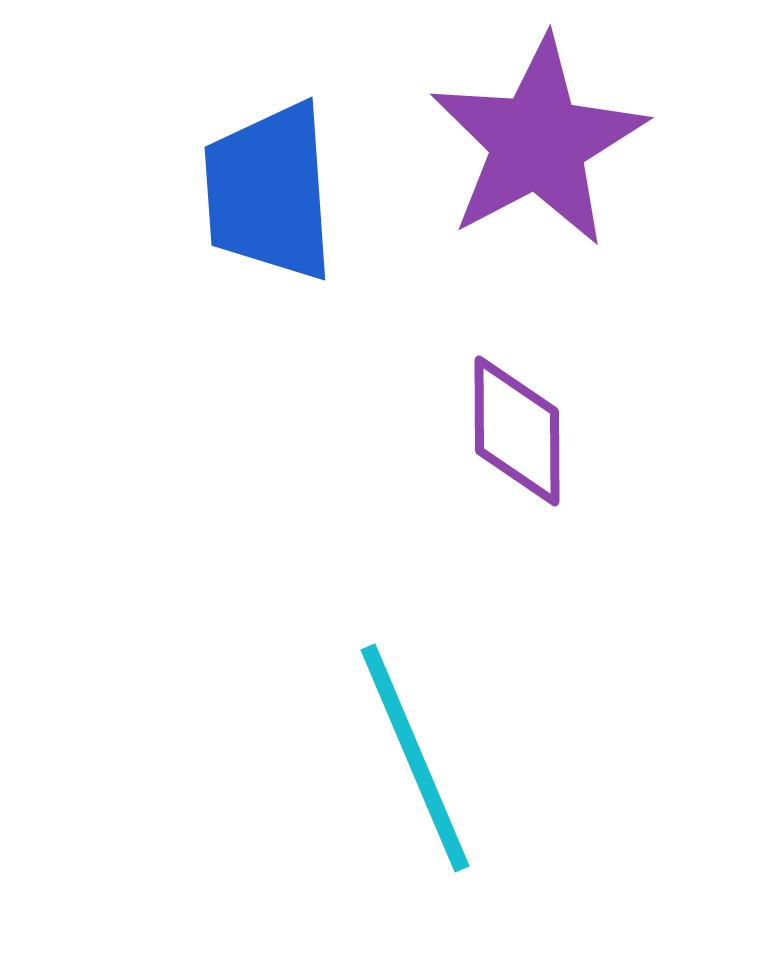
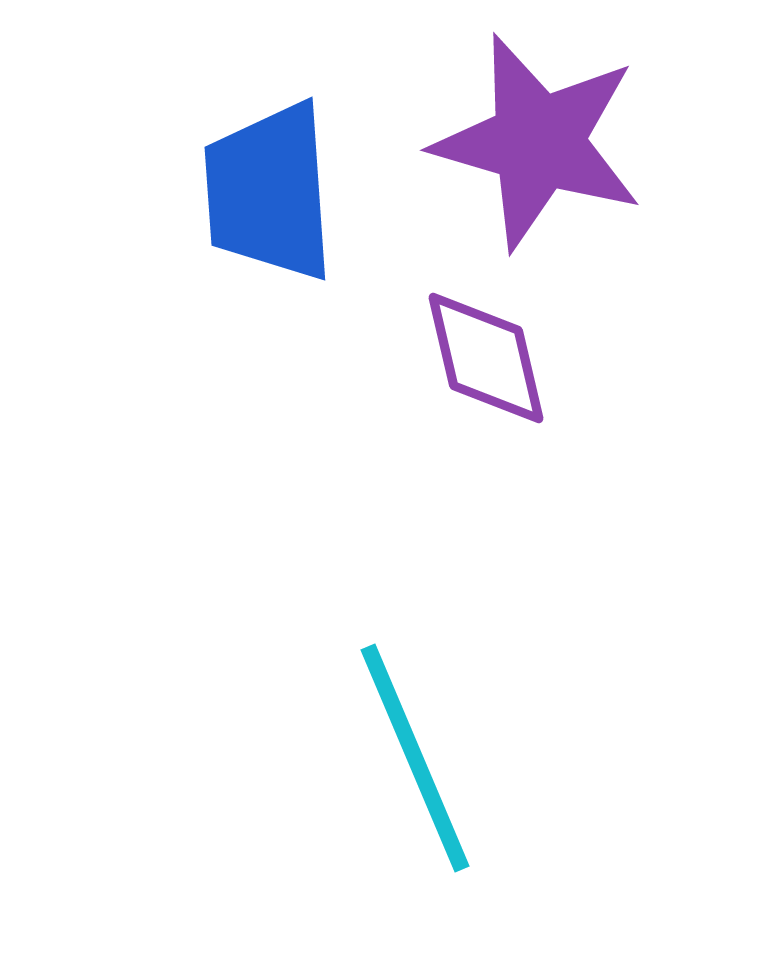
purple star: rotated 28 degrees counterclockwise
purple diamond: moved 31 px left, 73 px up; rotated 13 degrees counterclockwise
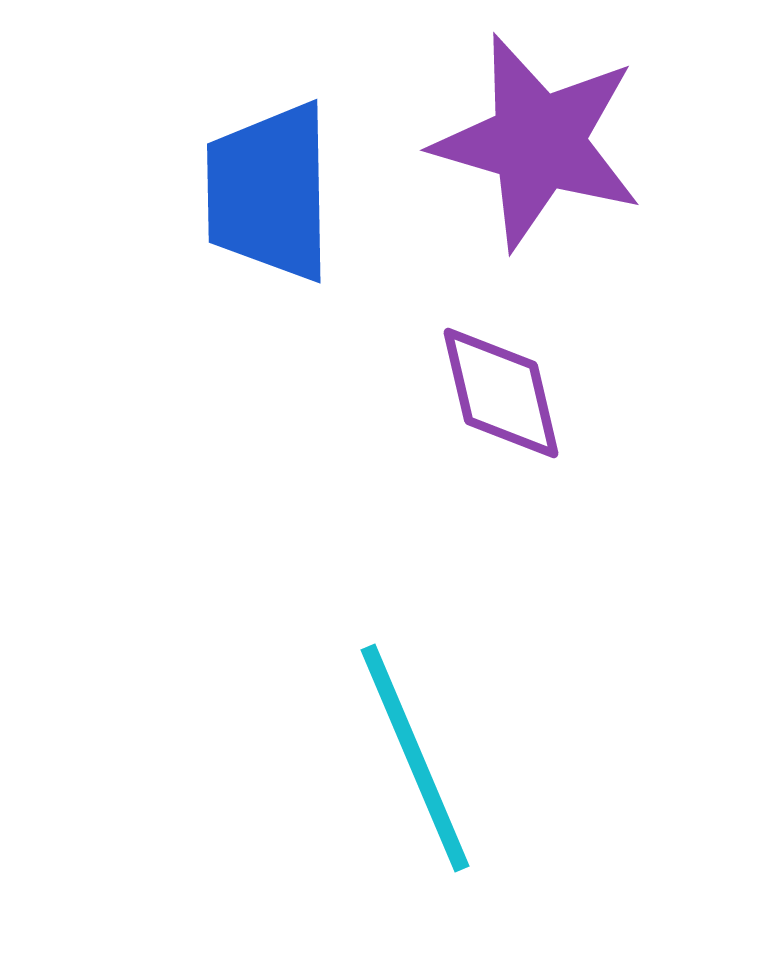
blue trapezoid: rotated 3 degrees clockwise
purple diamond: moved 15 px right, 35 px down
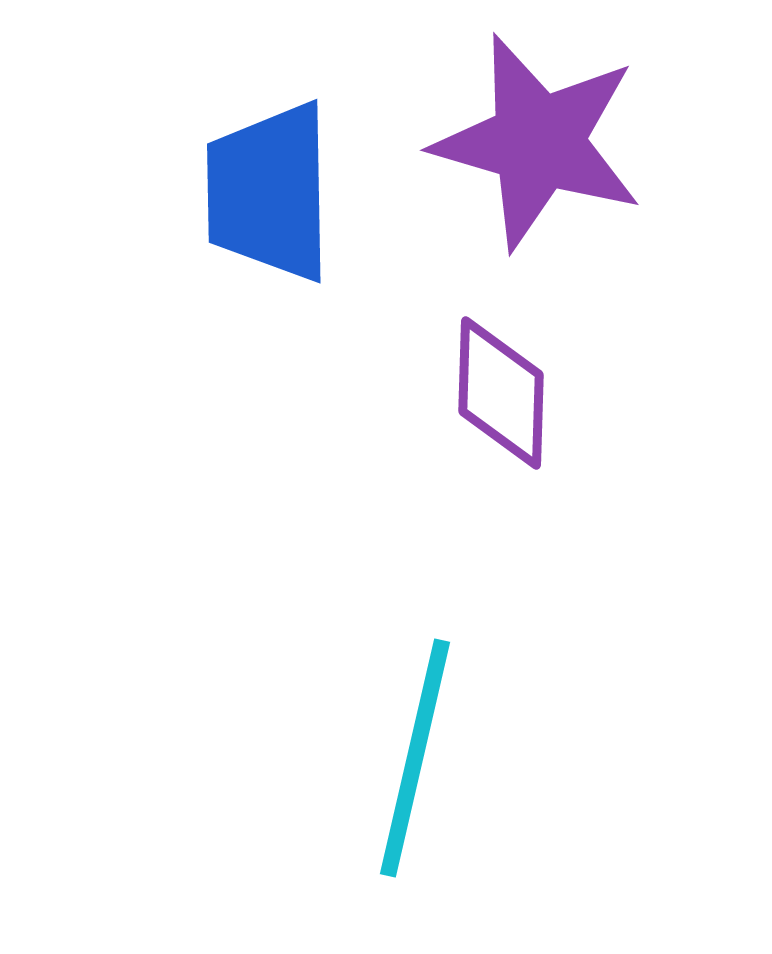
purple diamond: rotated 15 degrees clockwise
cyan line: rotated 36 degrees clockwise
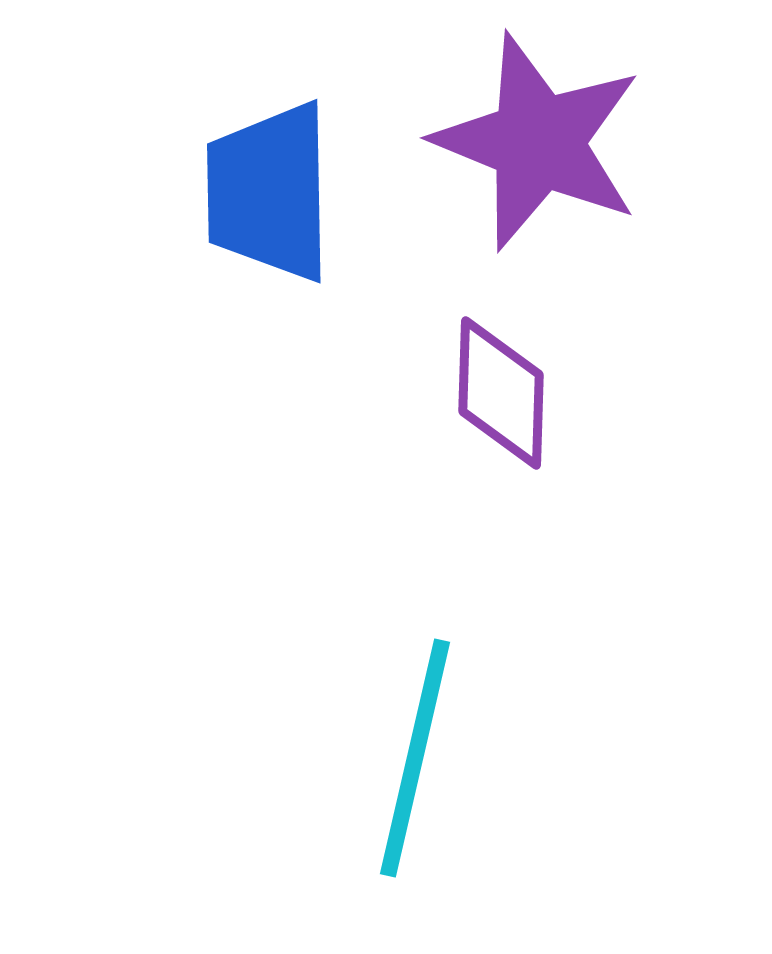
purple star: rotated 6 degrees clockwise
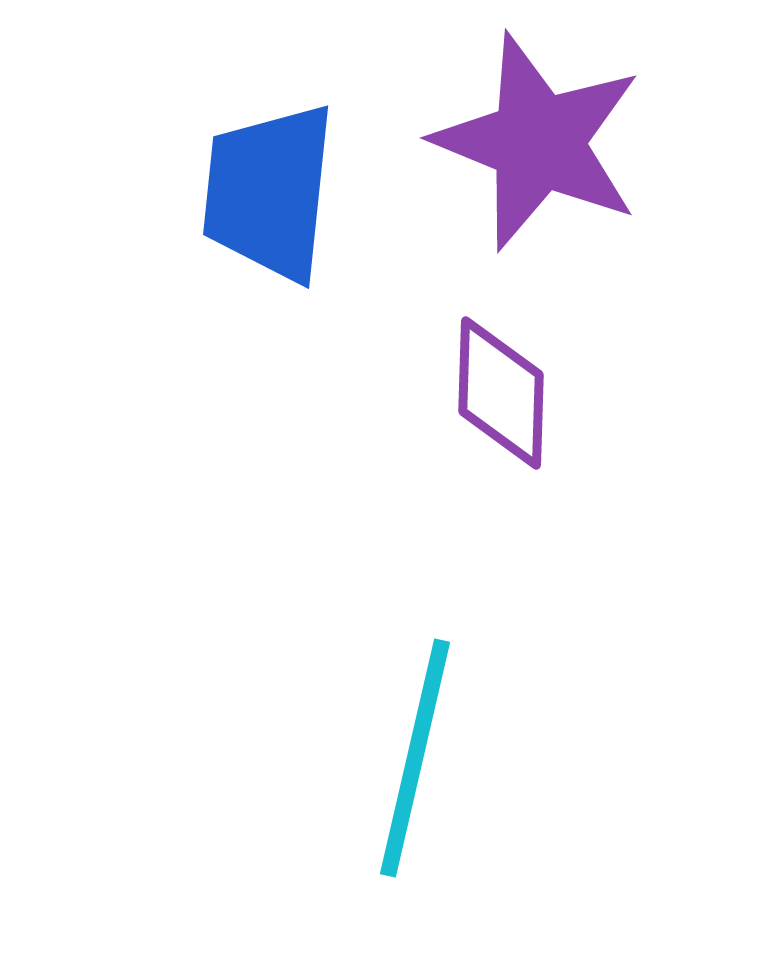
blue trapezoid: rotated 7 degrees clockwise
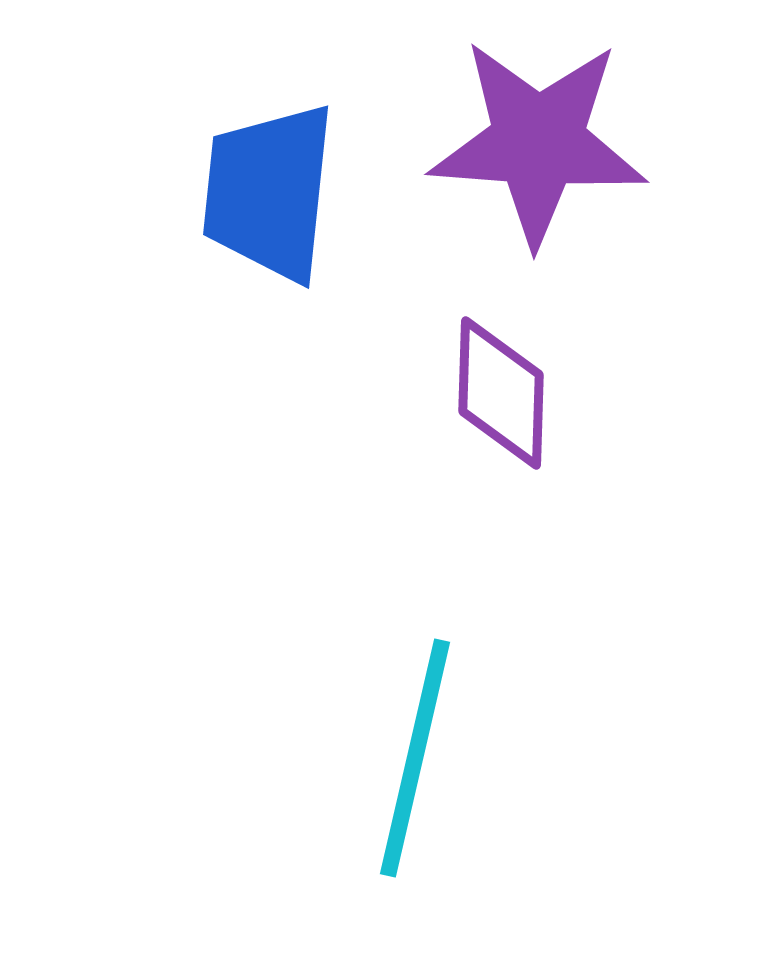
purple star: rotated 18 degrees counterclockwise
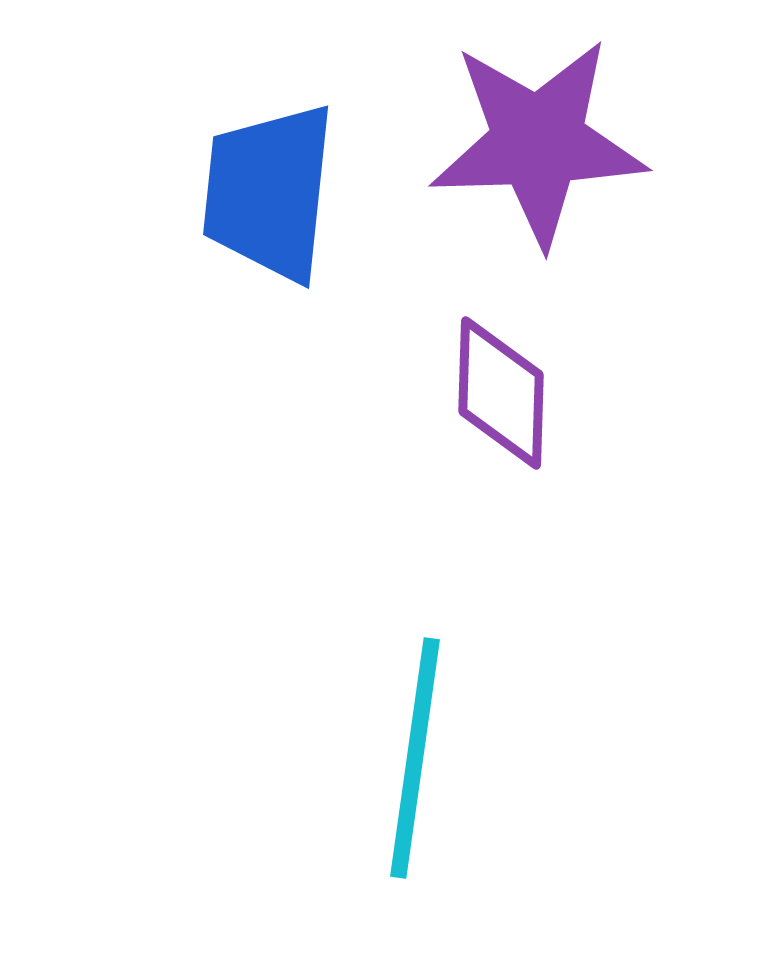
purple star: rotated 6 degrees counterclockwise
cyan line: rotated 5 degrees counterclockwise
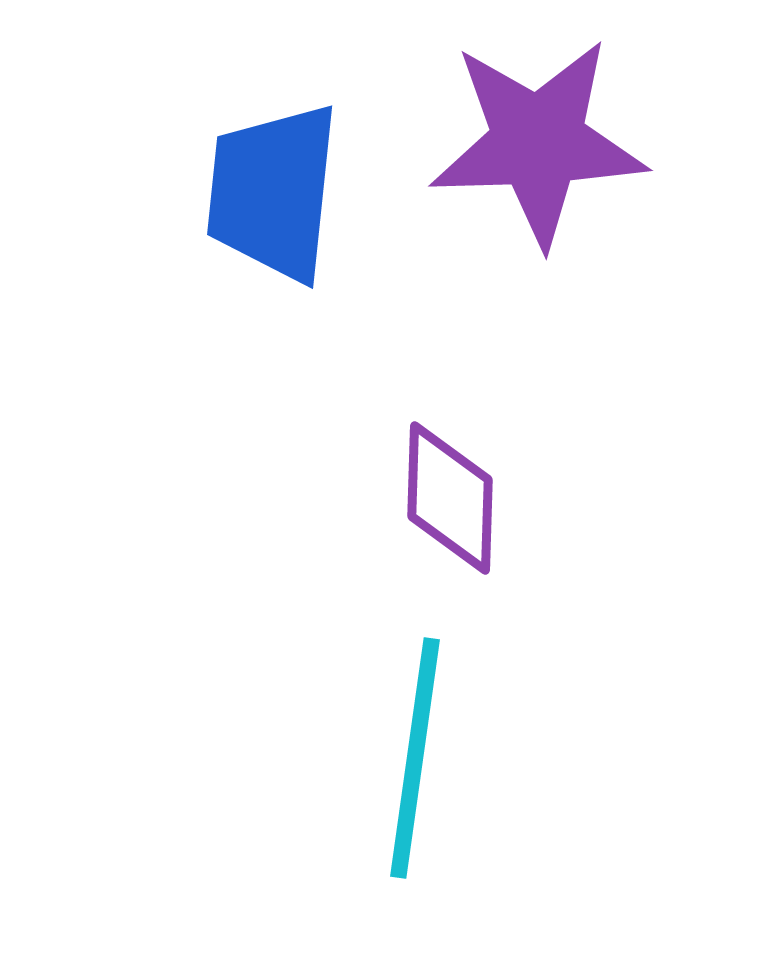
blue trapezoid: moved 4 px right
purple diamond: moved 51 px left, 105 px down
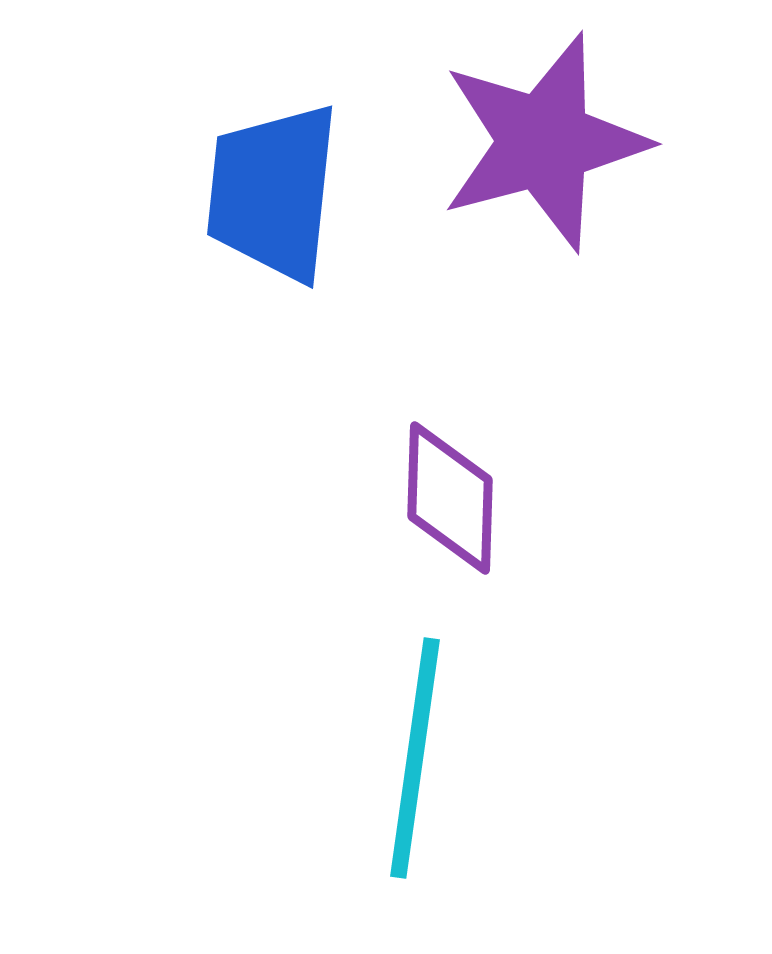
purple star: moved 6 px right; rotated 13 degrees counterclockwise
